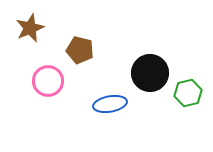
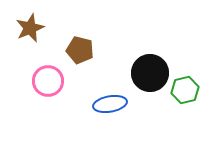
green hexagon: moved 3 px left, 3 px up
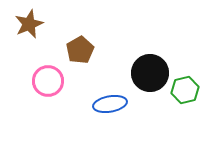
brown star: moved 1 px left, 4 px up
brown pentagon: rotated 28 degrees clockwise
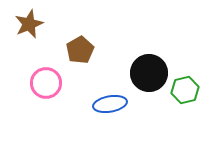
black circle: moved 1 px left
pink circle: moved 2 px left, 2 px down
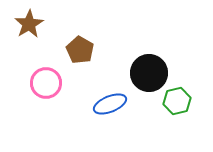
brown star: rotated 8 degrees counterclockwise
brown pentagon: rotated 12 degrees counterclockwise
green hexagon: moved 8 px left, 11 px down
blue ellipse: rotated 12 degrees counterclockwise
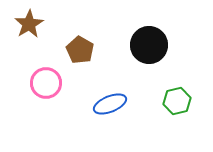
black circle: moved 28 px up
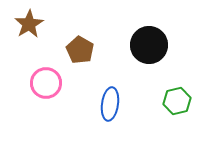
blue ellipse: rotated 60 degrees counterclockwise
